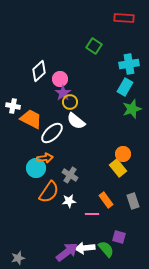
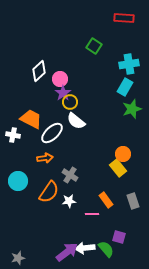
white cross: moved 29 px down
cyan circle: moved 18 px left, 13 px down
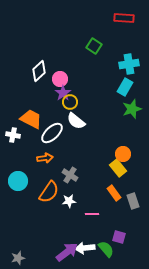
orange rectangle: moved 8 px right, 7 px up
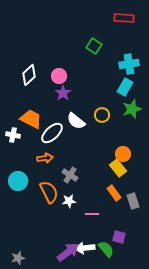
white diamond: moved 10 px left, 4 px down
pink circle: moved 1 px left, 3 px up
yellow circle: moved 32 px right, 13 px down
orange semicircle: rotated 60 degrees counterclockwise
purple arrow: moved 1 px right
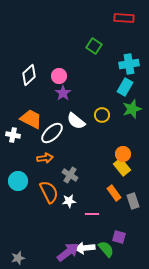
yellow rectangle: moved 4 px right, 1 px up
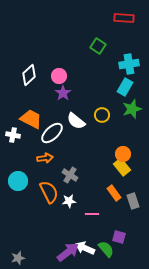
green square: moved 4 px right
white arrow: rotated 30 degrees clockwise
